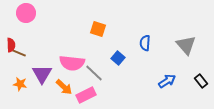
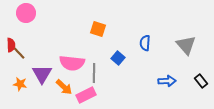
brown line: rotated 24 degrees clockwise
gray line: rotated 48 degrees clockwise
blue arrow: rotated 30 degrees clockwise
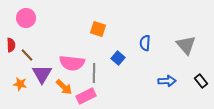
pink circle: moved 5 px down
brown line: moved 8 px right, 2 px down
pink rectangle: moved 1 px down
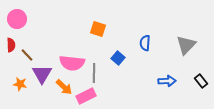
pink circle: moved 9 px left, 1 px down
gray triangle: rotated 25 degrees clockwise
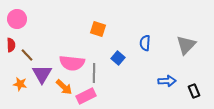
black rectangle: moved 7 px left, 10 px down; rotated 16 degrees clockwise
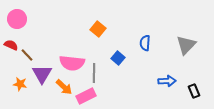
orange square: rotated 21 degrees clockwise
red semicircle: rotated 64 degrees counterclockwise
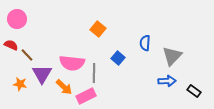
gray triangle: moved 14 px left, 11 px down
black rectangle: rotated 32 degrees counterclockwise
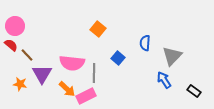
pink circle: moved 2 px left, 7 px down
red semicircle: rotated 16 degrees clockwise
blue arrow: moved 3 px left, 1 px up; rotated 120 degrees counterclockwise
orange arrow: moved 3 px right, 2 px down
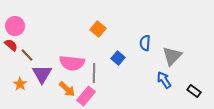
orange star: rotated 24 degrees clockwise
pink rectangle: rotated 24 degrees counterclockwise
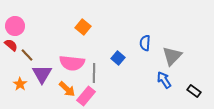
orange square: moved 15 px left, 2 px up
